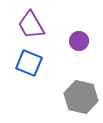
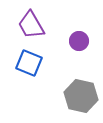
gray hexagon: moved 1 px up
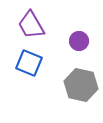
gray hexagon: moved 11 px up
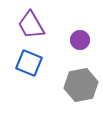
purple circle: moved 1 px right, 1 px up
gray hexagon: rotated 24 degrees counterclockwise
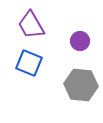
purple circle: moved 1 px down
gray hexagon: rotated 16 degrees clockwise
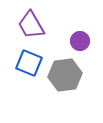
gray hexagon: moved 16 px left, 10 px up; rotated 12 degrees counterclockwise
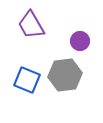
blue square: moved 2 px left, 17 px down
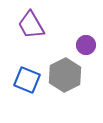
purple circle: moved 6 px right, 4 px down
gray hexagon: rotated 20 degrees counterclockwise
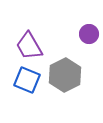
purple trapezoid: moved 2 px left, 21 px down
purple circle: moved 3 px right, 11 px up
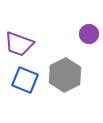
purple trapezoid: moved 10 px left, 2 px up; rotated 40 degrees counterclockwise
blue square: moved 2 px left
